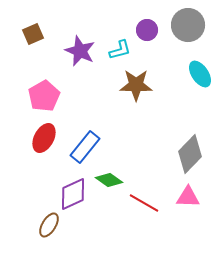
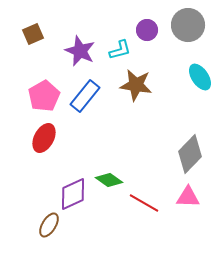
cyan ellipse: moved 3 px down
brown star: rotated 8 degrees clockwise
blue rectangle: moved 51 px up
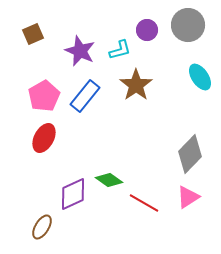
brown star: rotated 28 degrees clockwise
pink triangle: rotated 35 degrees counterclockwise
brown ellipse: moved 7 px left, 2 px down
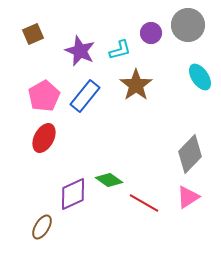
purple circle: moved 4 px right, 3 px down
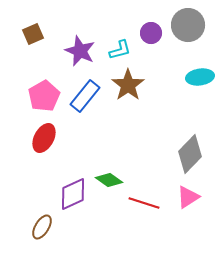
cyan ellipse: rotated 64 degrees counterclockwise
brown star: moved 8 px left
red line: rotated 12 degrees counterclockwise
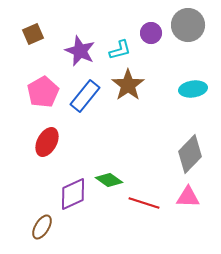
cyan ellipse: moved 7 px left, 12 px down
pink pentagon: moved 1 px left, 4 px up
red ellipse: moved 3 px right, 4 px down
pink triangle: rotated 35 degrees clockwise
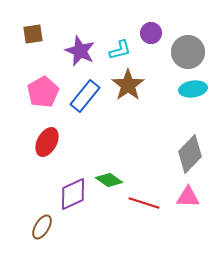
gray circle: moved 27 px down
brown square: rotated 15 degrees clockwise
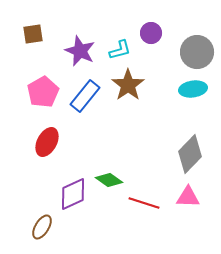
gray circle: moved 9 px right
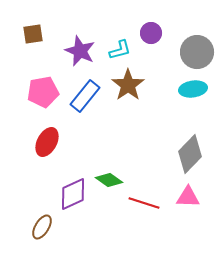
pink pentagon: rotated 20 degrees clockwise
